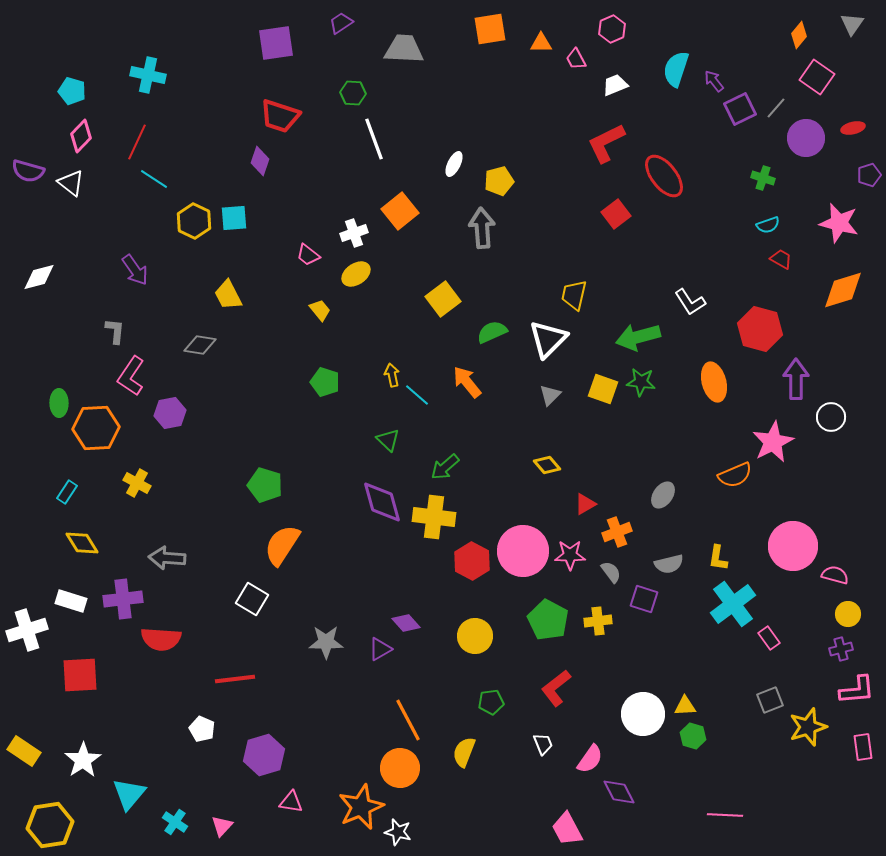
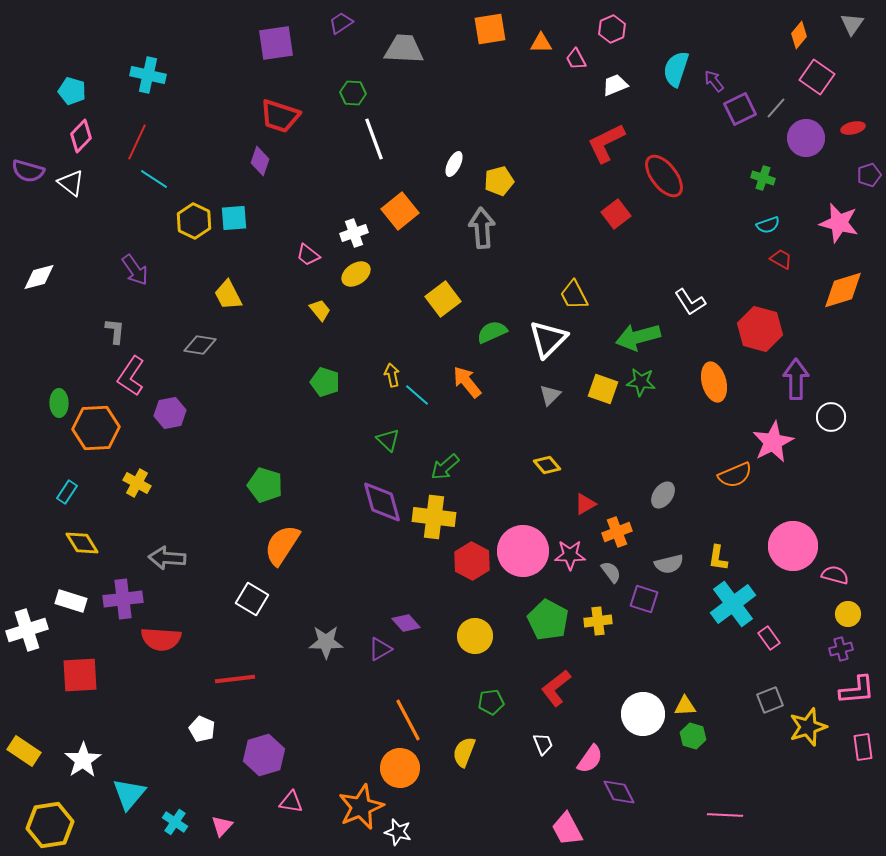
yellow trapezoid at (574, 295): rotated 40 degrees counterclockwise
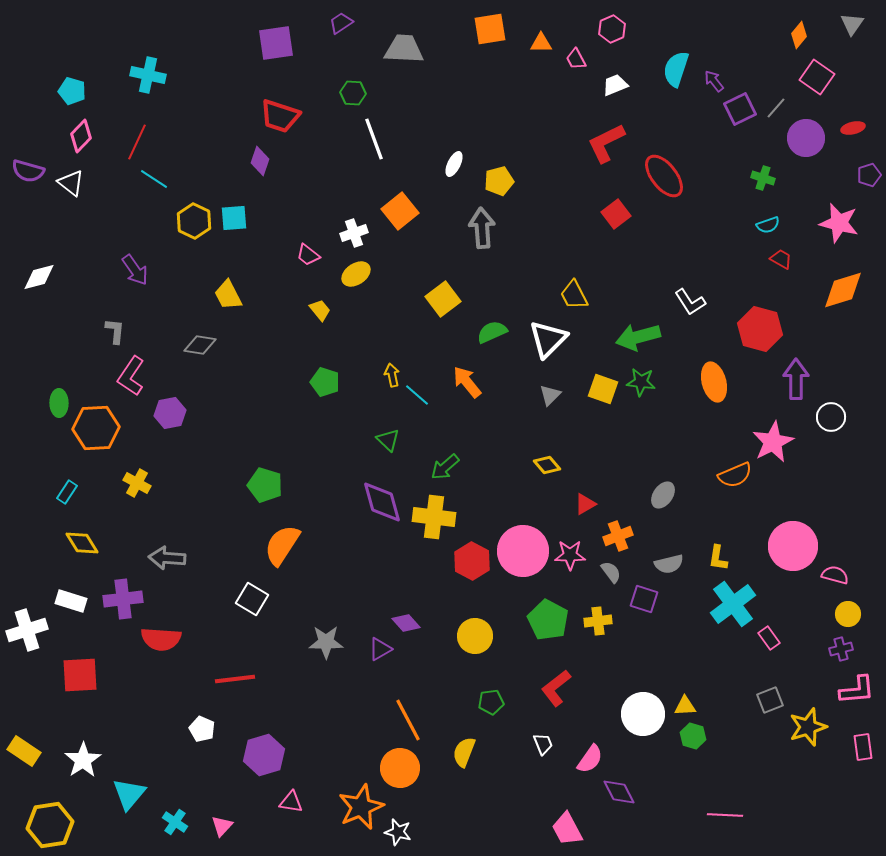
orange cross at (617, 532): moved 1 px right, 4 px down
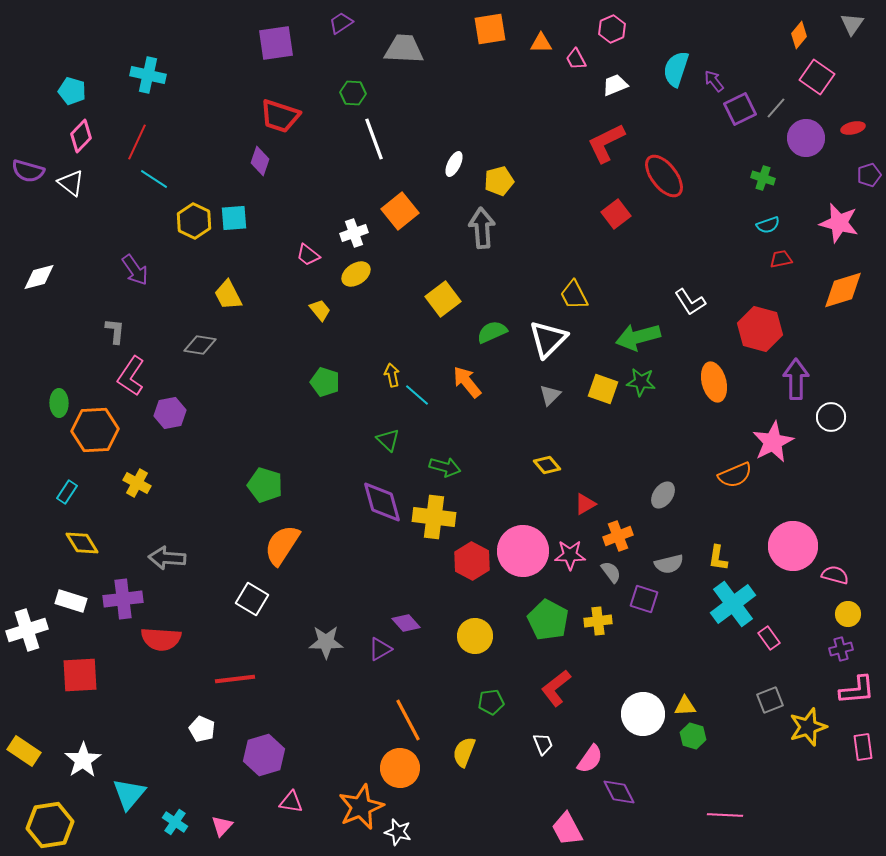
red trapezoid at (781, 259): rotated 40 degrees counterclockwise
orange hexagon at (96, 428): moved 1 px left, 2 px down
green arrow at (445, 467): rotated 124 degrees counterclockwise
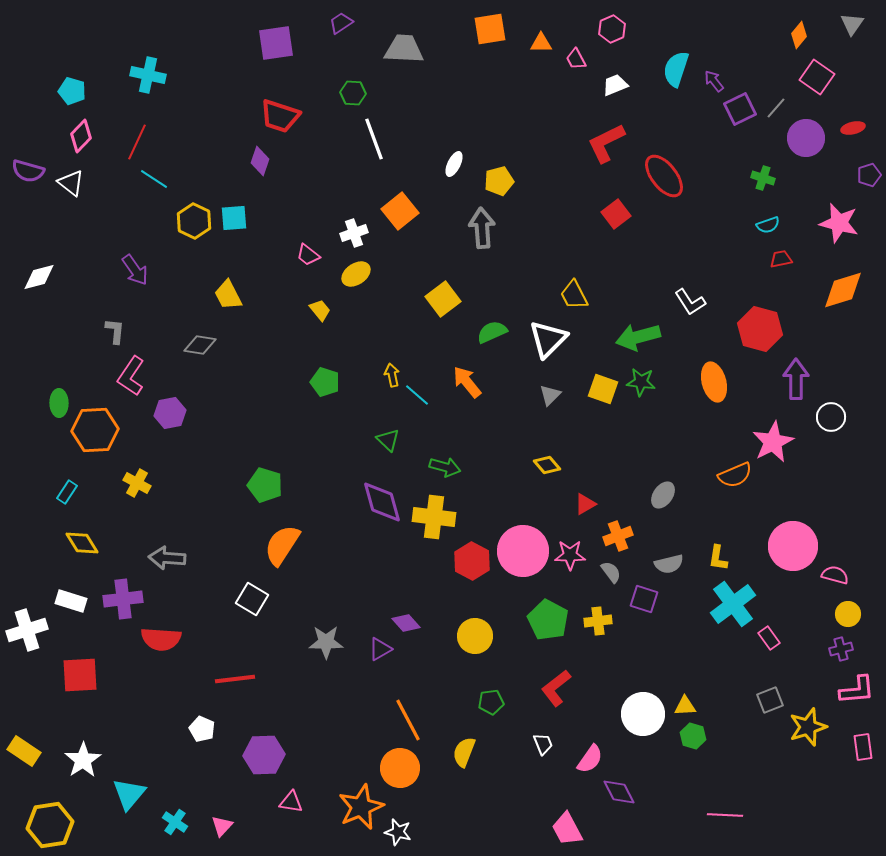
purple hexagon at (264, 755): rotated 15 degrees clockwise
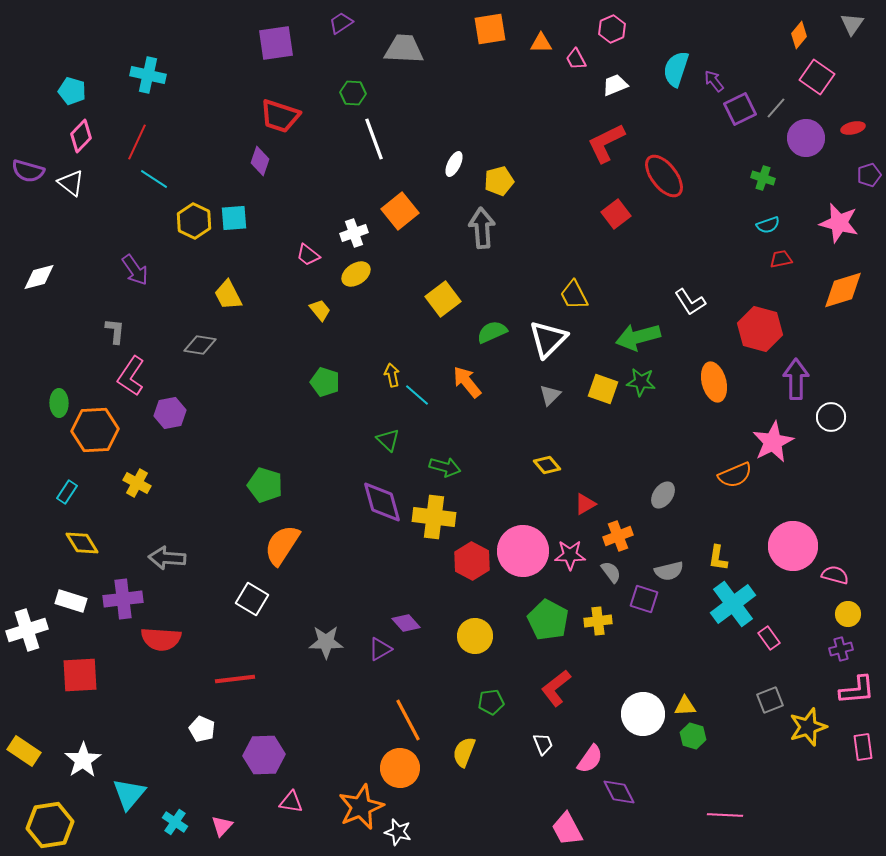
gray semicircle at (669, 564): moved 7 px down
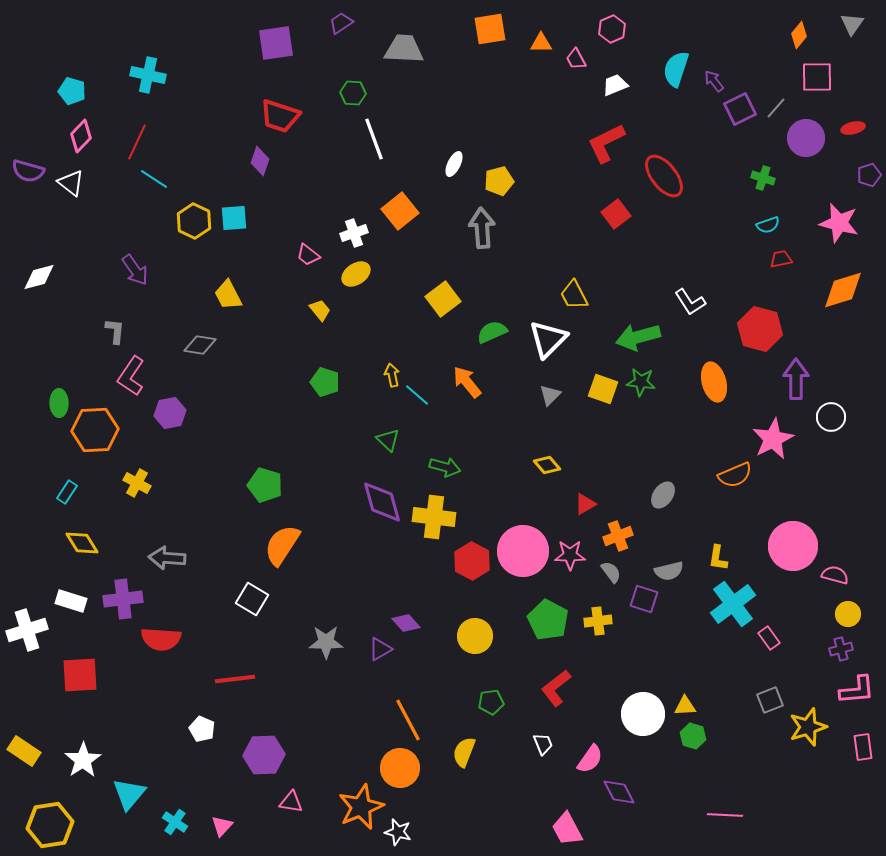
pink square at (817, 77): rotated 36 degrees counterclockwise
pink star at (773, 442): moved 3 px up
